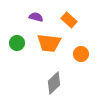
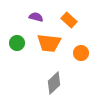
orange circle: moved 1 px up
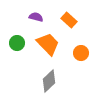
orange trapezoid: moved 1 px left, 1 px down; rotated 140 degrees counterclockwise
gray diamond: moved 5 px left, 2 px up
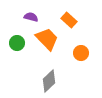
purple semicircle: moved 5 px left
orange trapezoid: moved 1 px left, 5 px up
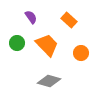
purple semicircle: rotated 40 degrees clockwise
orange trapezoid: moved 6 px down
gray diamond: rotated 60 degrees clockwise
